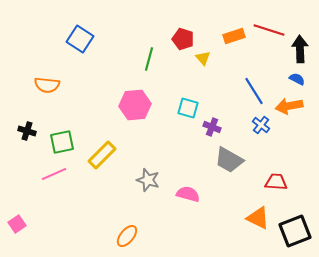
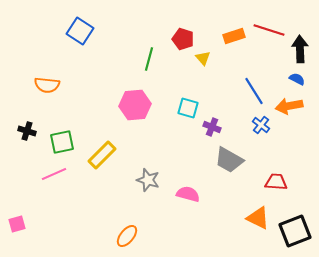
blue square: moved 8 px up
pink square: rotated 18 degrees clockwise
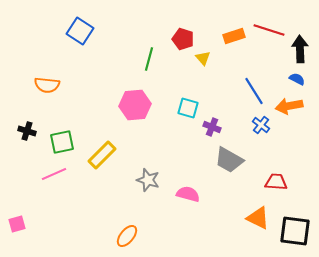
black square: rotated 28 degrees clockwise
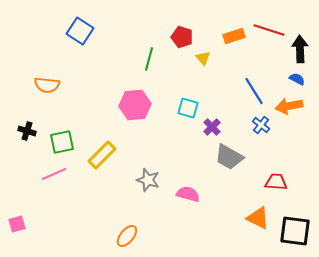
red pentagon: moved 1 px left, 2 px up
purple cross: rotated 24 degrees clockwise
gray trapezoid: moved 3 px up
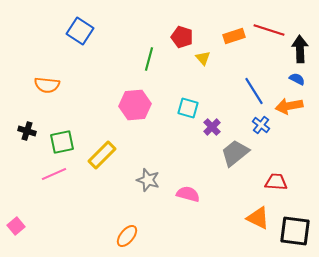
gray trapezoid: moved 6 px right, 4 px up; rotated 112 degrees clockwise
pink square: moved 1 px left, 2 px down; rotated 24 degrees counterclockwise
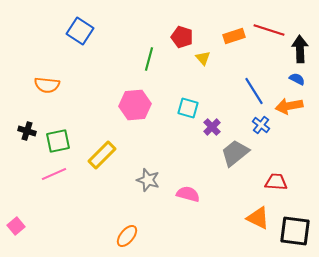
green square: moved 4 px left, 1 px up
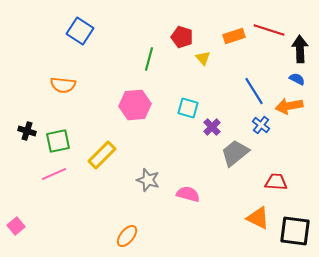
orange semicircle: moved 16 px right
